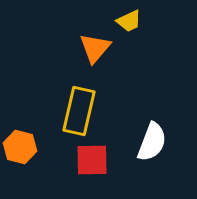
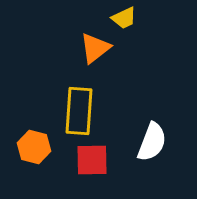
yellow trapezoid: moved 5 px left, 3 px up
orange triangle: rotated 12 degrees clockwise
yellow rectangle: rotated 9 degrees counterclockwise
orange hexagon: moved 14 px right
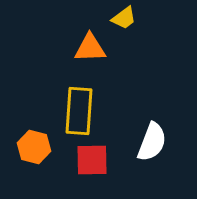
yellow trapezoid: rotated 12 degrees counterclockwise
orange triangle: moved 5 px left; rotated 36 degrees clockwise
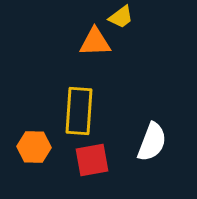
yellow trapezoid: moved 3 px left, 1 px up
orange triangle: moved 5 px right, 6 px up
orange hexagon: rotated 12 degrees counterclockwise
red square: rotated 9 degrees counterclockwise
